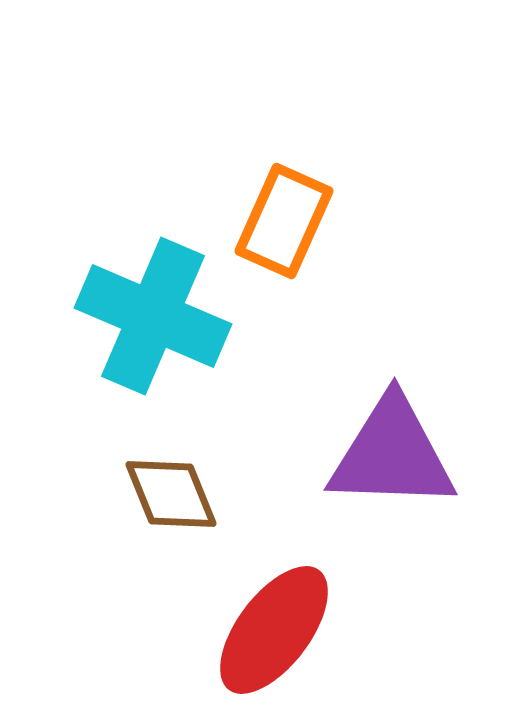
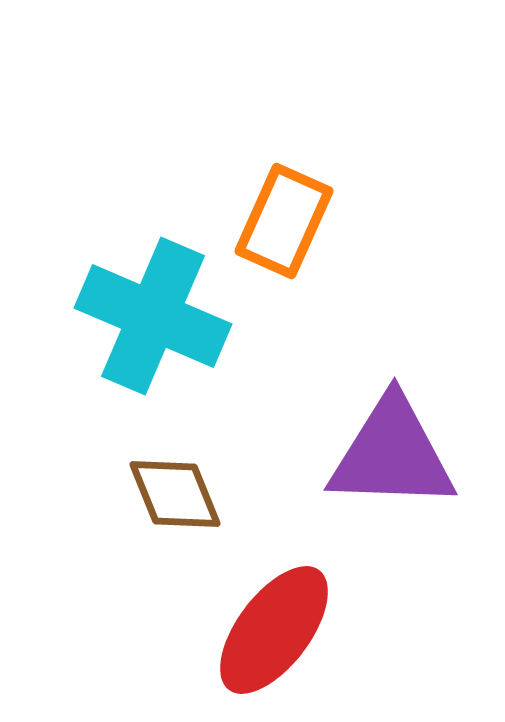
brown diamond: moved 4 px right
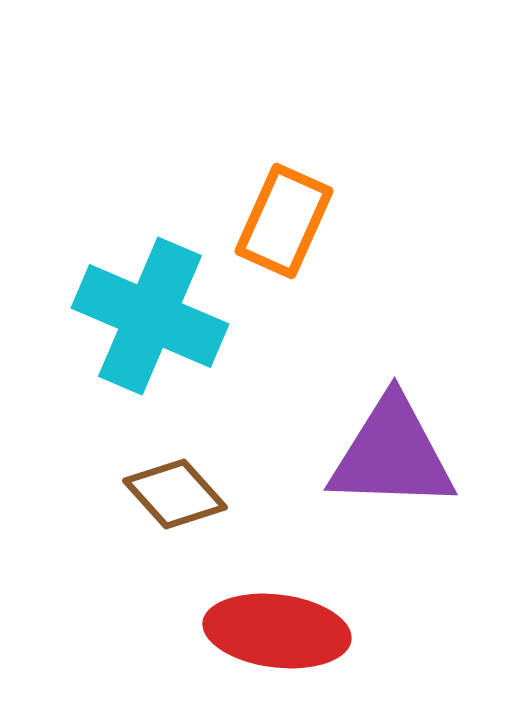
cyan cross: moved 3 px left
brown diamond: rotated 20 degrees counterclockwise
red ellipse: moved 3 px right, 1 px down; rotated 60 degrees clockwise
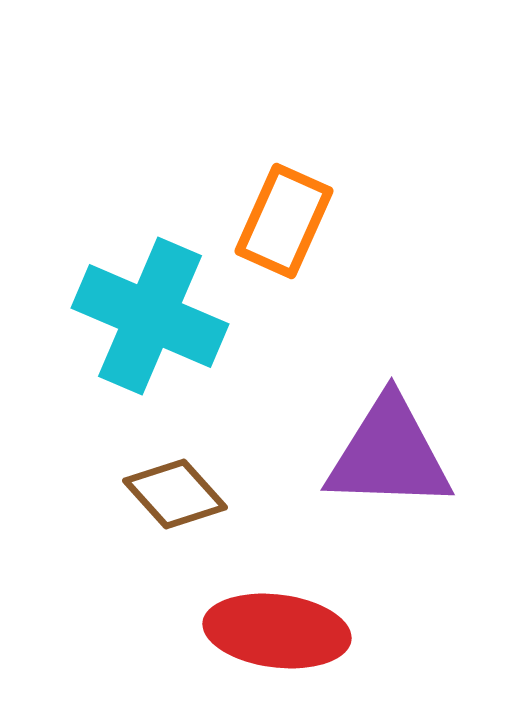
purple triangle: moved 3 px left
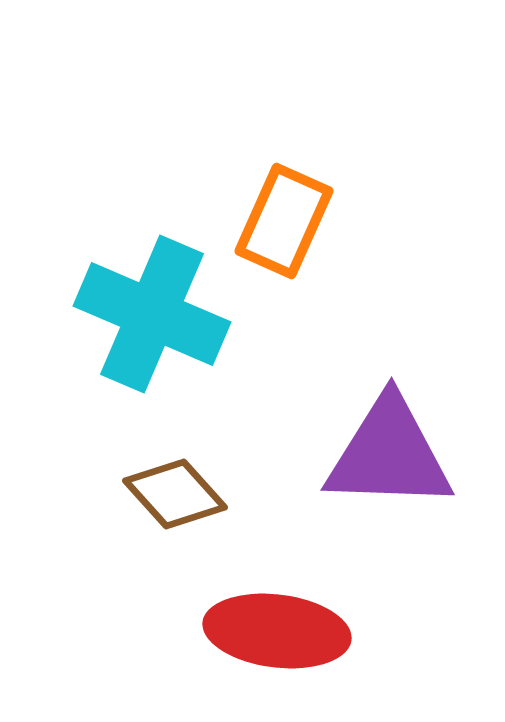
cyan cross: moved 2 px right, 2 px up
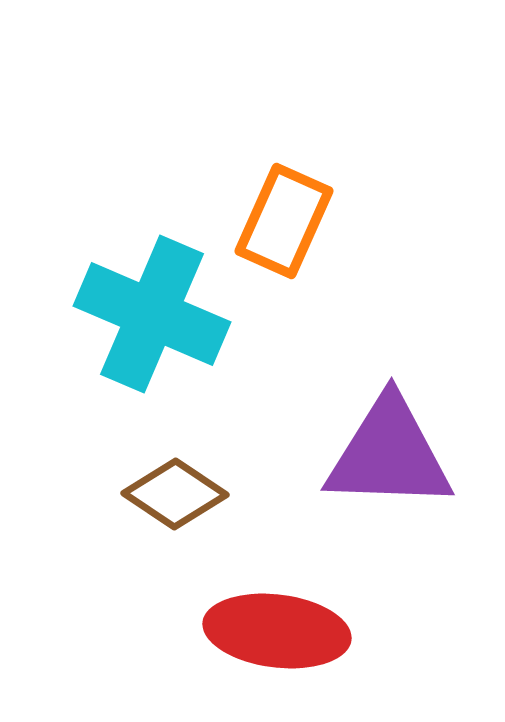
brown diamond: rotated 14 degrees counterclockwise
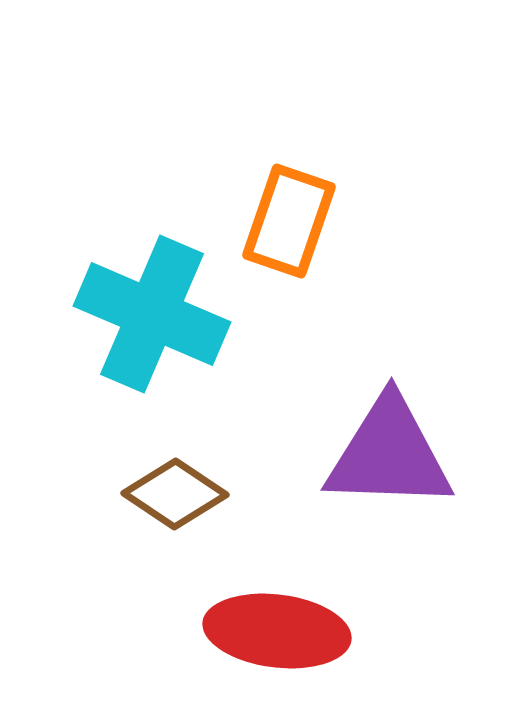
orange rectangle: moved 5 px right; rotated 5 degrees counterclockwise
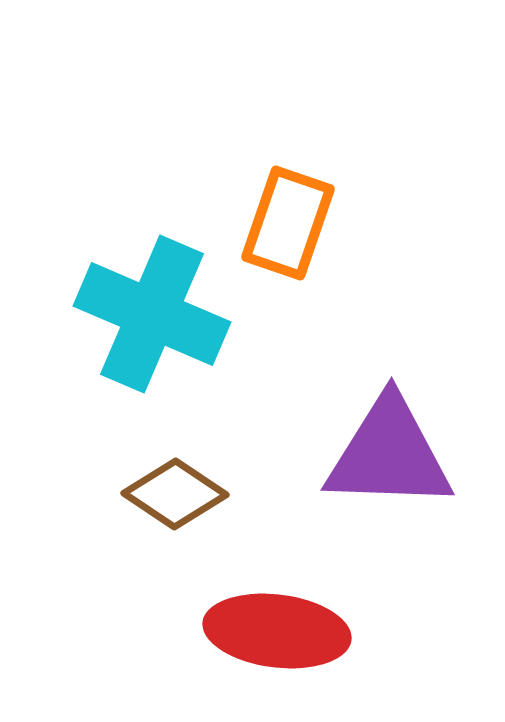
orange rectangle: moved 1 px left, 2 px down
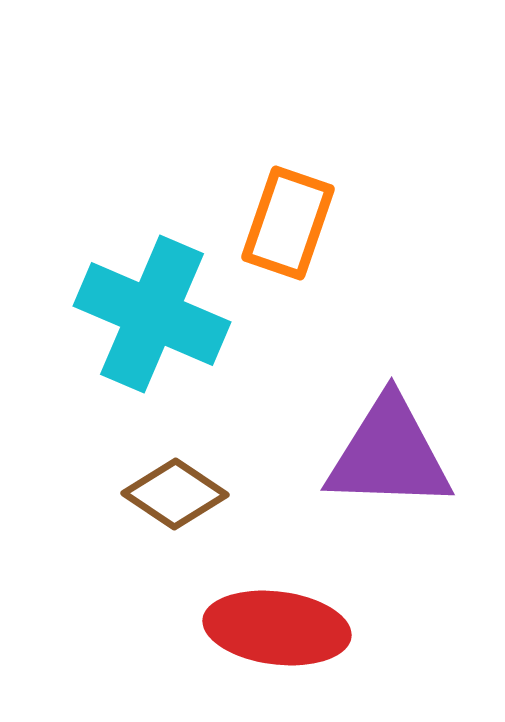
red ellipse: moved 3 px up
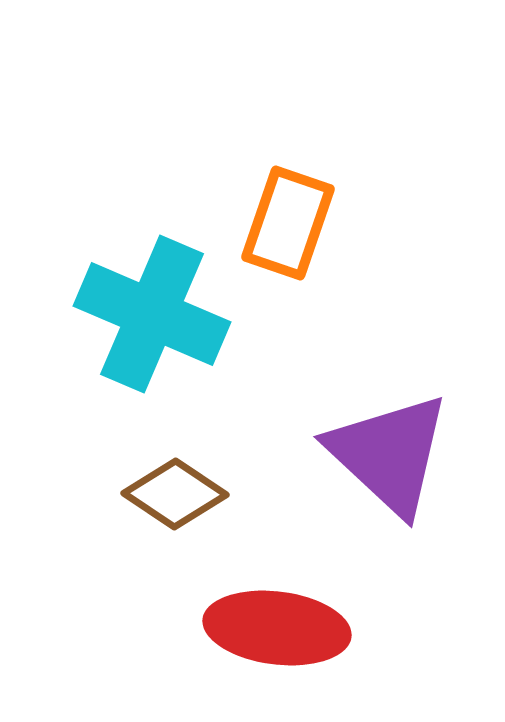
purple triangle: rotated 41 degrees clockwise
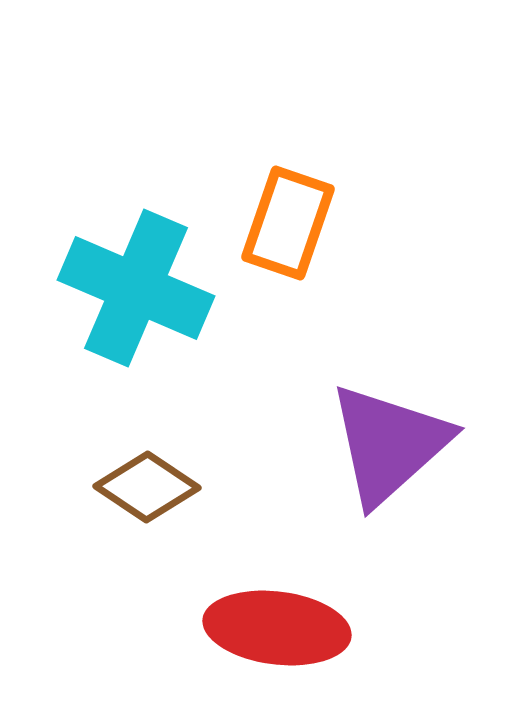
cyan cross: moved 16 px left, 26 px up
purple triangle: moved 10 px up; rotated 35 degrees clockwise
brown diamond: moved 28 px left, 7 px up
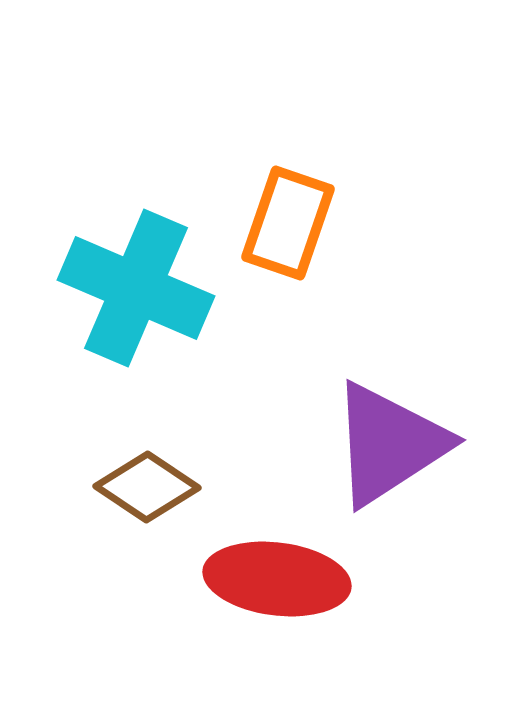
purple triangle: rotated 9 degrees clockwise
red ellipse: moved 49 px up
